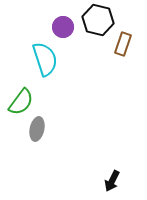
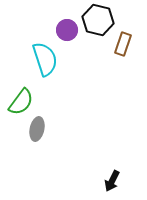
purple circle: moved 4 px right, 3 px down
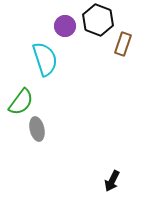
black hexagon: rotated 8 degrees clockwise
purple circle: moved 2 px left, 4 px up
gray ellipse: rotated 25 degrees counterclockwise
